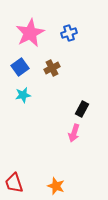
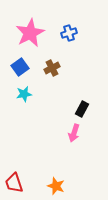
cyan star: moved 1 px right, 1 px up
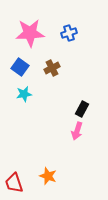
pink star: rotated 24 degrees clockwise
blue square: rotated 18 degrees counterclockwise
pink arrow: moved 3 px right, 2 px up
orange star: moved 8 px left, 10 px up
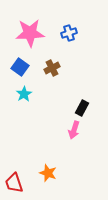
cyan star: rotated 21 degrees counterclockwise
black rectangle: moved 1 px up
pink arrow: moved 3 px left, 1 px up
orange star: moved 3 px up
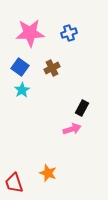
cyan star: moved 2 px left, 4 px up
pink arrow: moved 2 px left, 1 px up; rotated 126 degrees counterclockwise
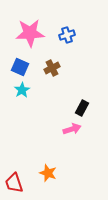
blue cross: moved 2 px left, 2 px down
blue square: rotated 12 degrees counterclockwise
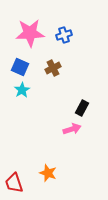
blue cross: moved 3 px left
brown cross: moved 1 px right
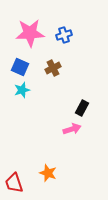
cyan star: rotated 14 degrees clockwise
